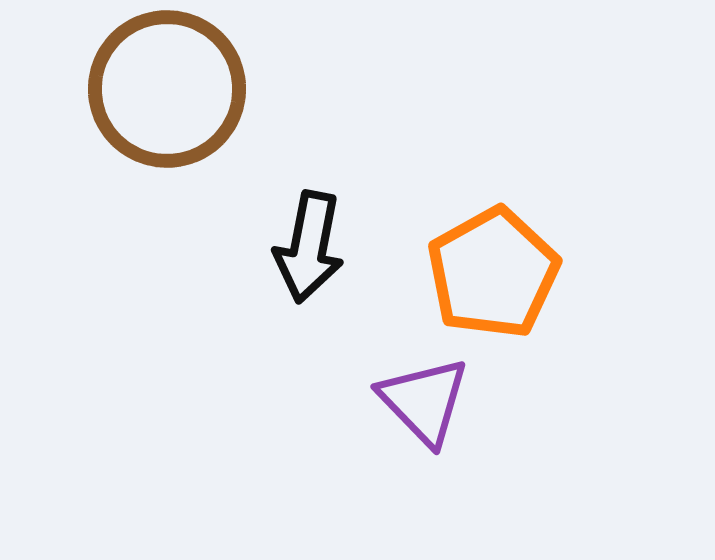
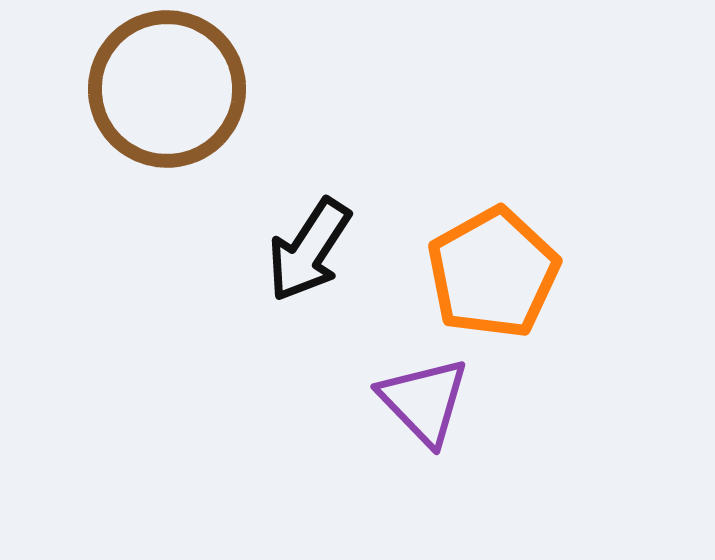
black arrow: moved 3 px down; rotated 22 degrees clockwise
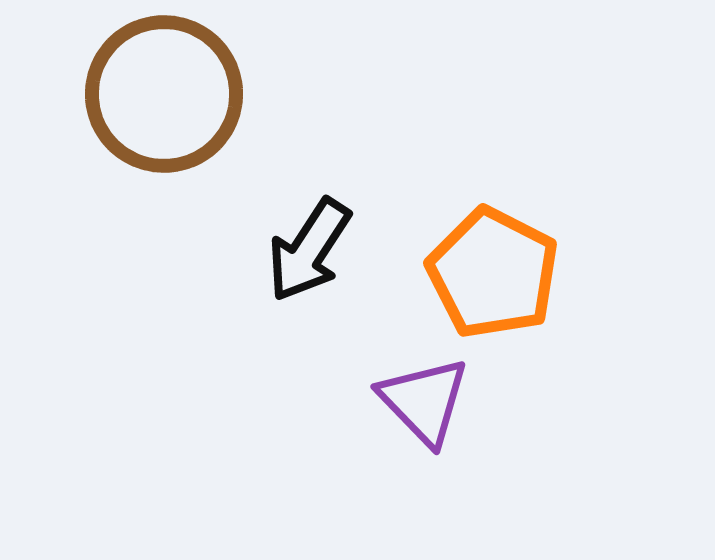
brown circle: moved 3 px left, 5 px down
orange pentagon: rotated 16 degrees counterclockwise
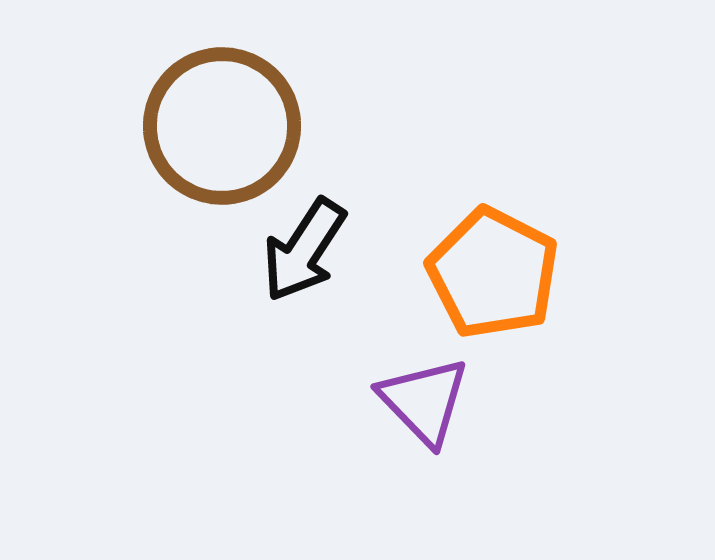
brown circle: moved 58 px right, 32 px down
black arrow: moved 5 px left
